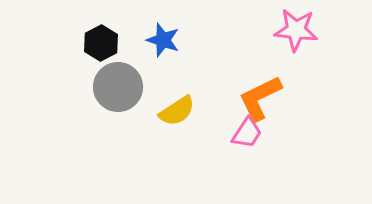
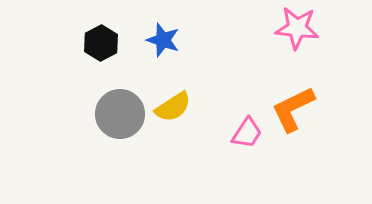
pink star: moved 1 px right, 2 px up
gray circle: moved 2 px right, 27 px down
orange L-shape: moved 33 px right, 11 px down
yellow semicircle: moved 4 px left, 4 px up
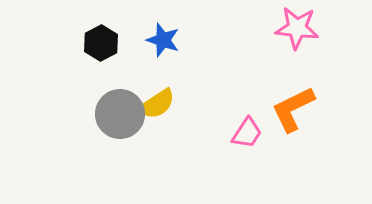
yellow semicircle: moved 16 px left, 3 px up
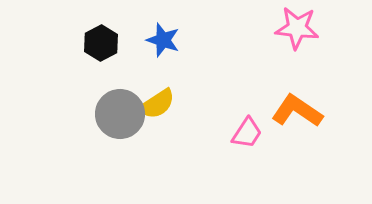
orange L-shape: moved 4 px right, 2 px down; rotated 60 degrees clockwise
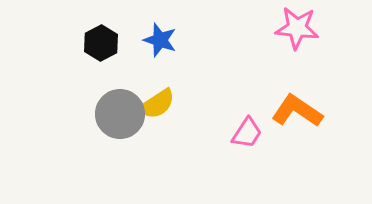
blue star: moved 3 px left
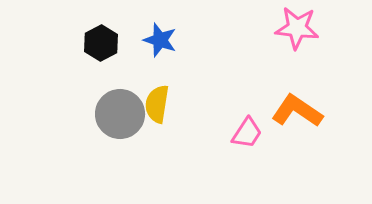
yellow semicircle: rotated 132 degrees clockwise
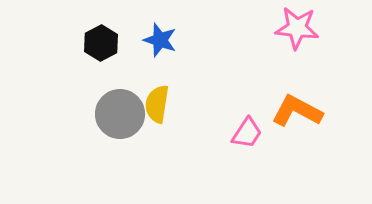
orange L-shape: rotated 6 degrees counterclockwise
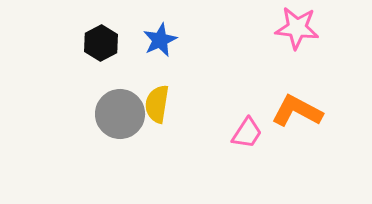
blue star: rotated 28 degrees clockwise
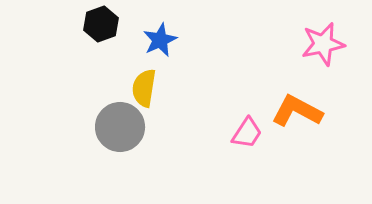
pink star: moved 26 px right, 16 px down; rotated 18 degrees counterclockwise
black hexagon: moved 19 px up; rotated 8 degrees clockwise
yellow semicircle: moved 13 px left, 16 px up
gray circle: moved 13 px down
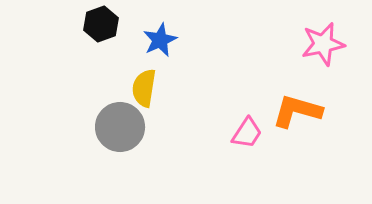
orange L-shape: rotated 12 degrees counterclockwise
